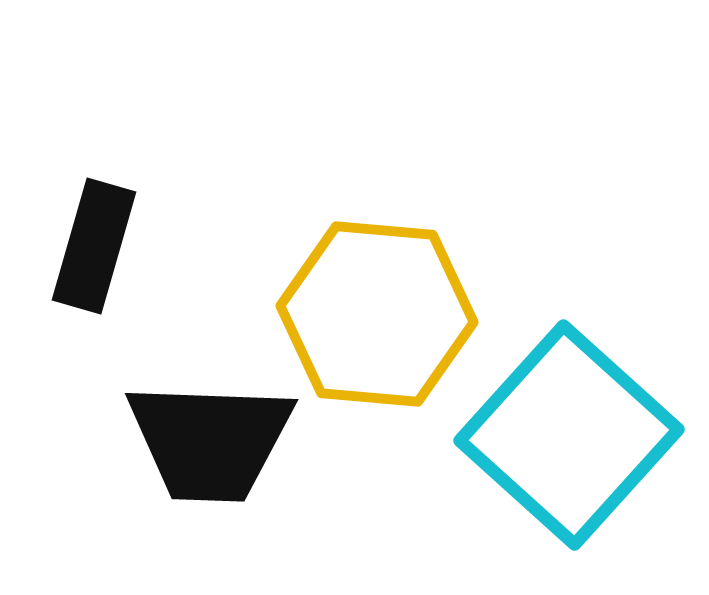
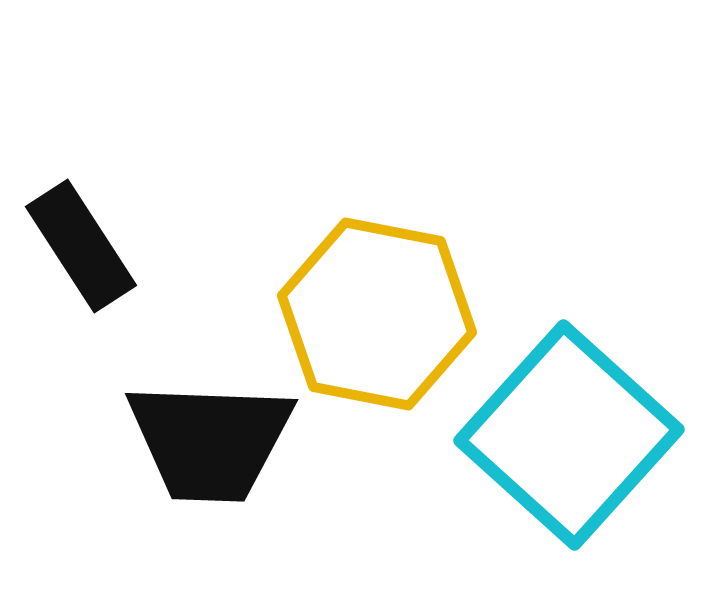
black rectangle: moved 13 px left; rotated 49 degrees counterclockwise
yellow hexagon: rotated 6 degrees clockwise
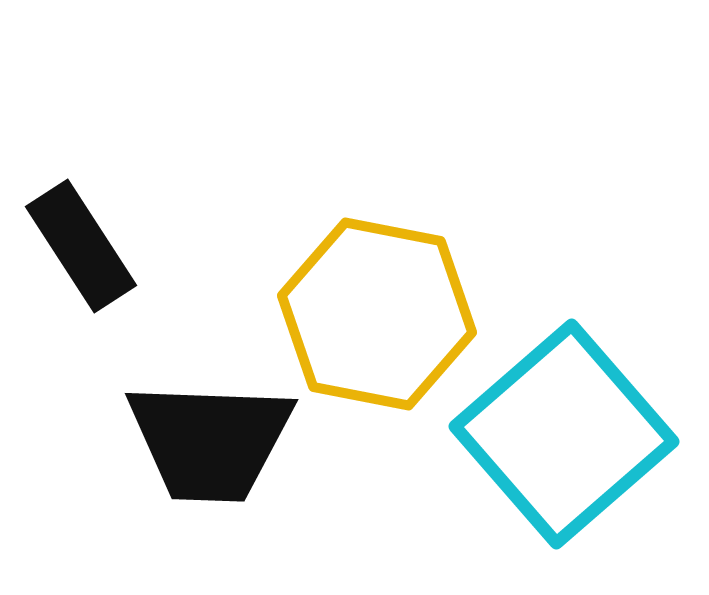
cyan square: moved 5 px left, 1 px up; rotated 7 degrees clockwise
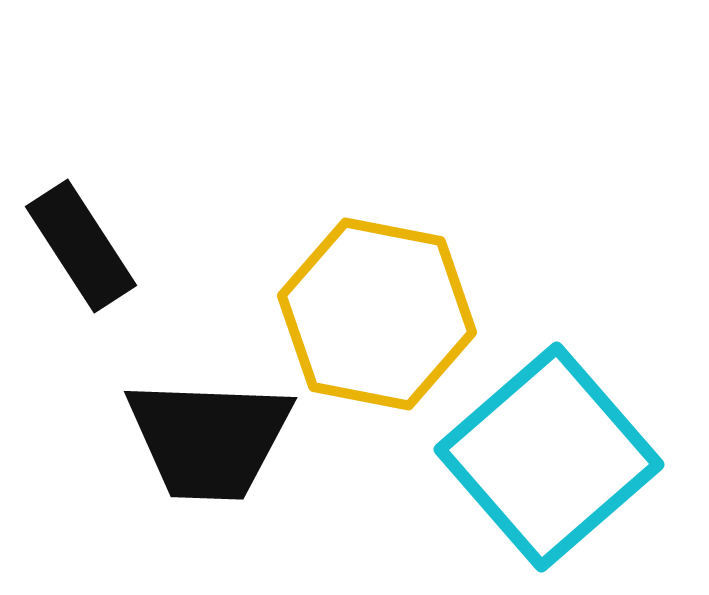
cyan square: moved 15 px left, 23 px down
black trapezoid: moved 1 px left, 2 px up
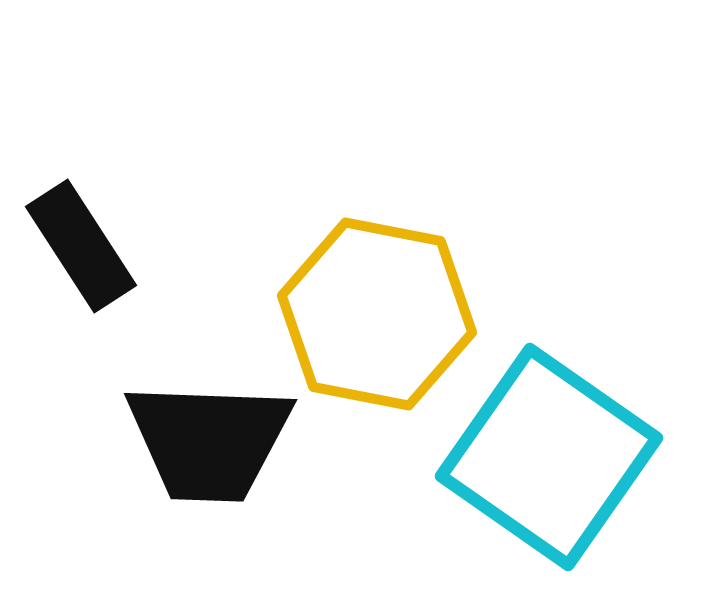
black trapezoid: moved 2 px down
cyan square: rotated 14 degrees counterclockwise
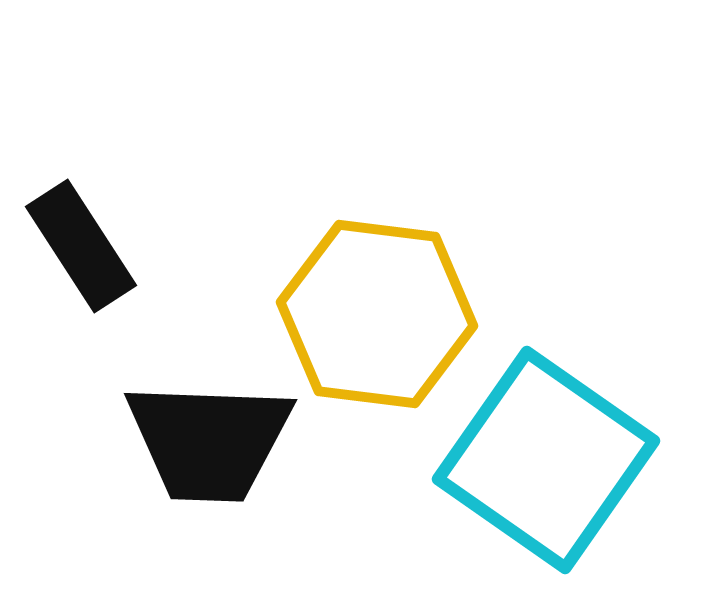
yellow hexagon: rotated 4 degrees counterclockwise
cyan square: moved 3 px left, 3 px down
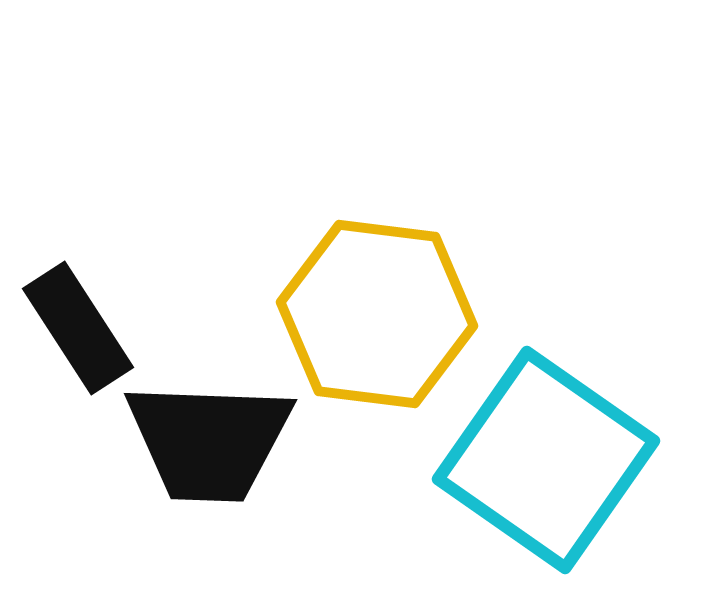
black rectangle: moved 3 px left, 82 px down
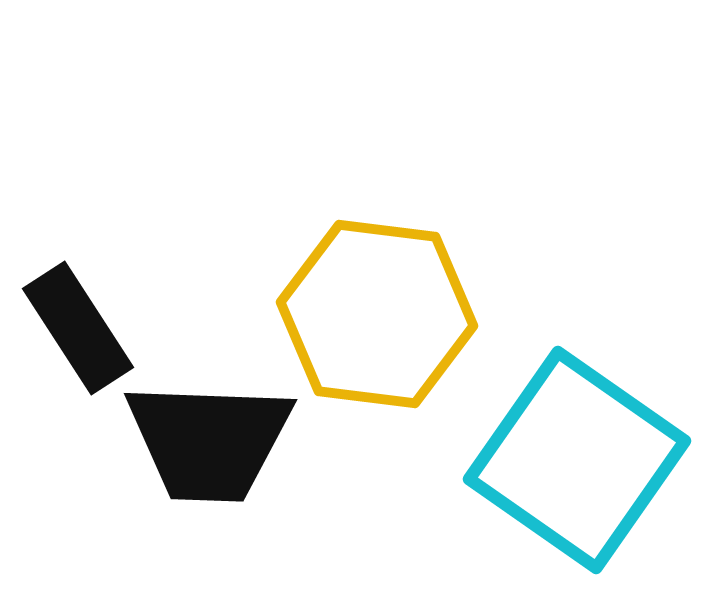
cyan square: moved 31 px right
